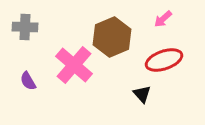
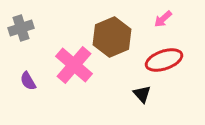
gray cross: moved 4 px left, 1 px down; rotated 20 degrees counterclockwise
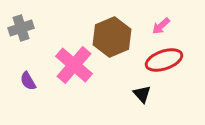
pink arrow: moved 2 px left, 7 px down
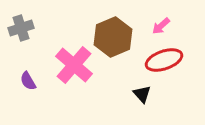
brown hexagon: moved 1 px right
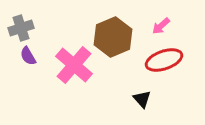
purple semicircle: moved 25 px up
black triangle: moved 5 px down
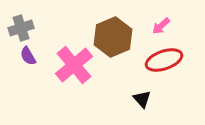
pink cross: rotated 9 degrees clockwise
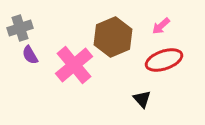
gray cross: moved 1 px left
purple semicircle: moved 2 px right, 1 px up
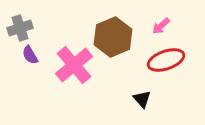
red ellipse: moved 2 px right
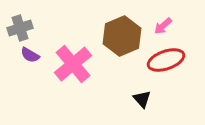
pink arrow: moved 2 px right
brown hexagon: moved 9 px right, 1 px up
purple semicircle: rotated 30 degrees counterclockwise
pink cross: moved 1 px left, 1 px up
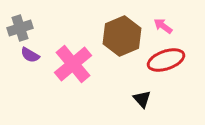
pink arrow: rotated 78 degrees clockwise
